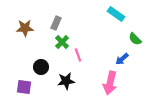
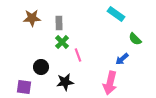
gray rectangle: moved 3 px right; rotated 24 degrees counterclockwise
brown star: moved 7 px right, 10 px up
black star: moved 1 px left, 1 px down
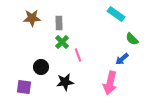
green semicircle: moved 3 px left
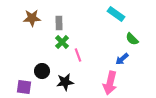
black circle: moved 1 px right, 4 px down
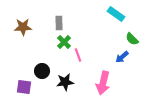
brown star: moved 9 px left, 9 px down
green cross: moved 2 px right
blue arrow: moved 2 px up
pink arrow: moved 7 px left
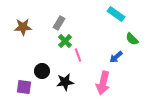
gray rectangle: rotated 32 degrees clockwise
green cross: moved 1 px right, 1 px up
blue arrow: moved 6 px left
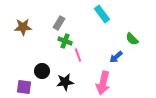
cyan rectangle: moved 14 px left; rotated 18 degrees clockwise
green cross: rotated 24 degrees counterclockwise
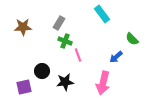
purple square: rotated 21 degrees counterclockwise
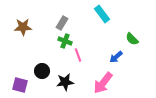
gray rectangle: moved 3 px right
pink arrow: rotated 25 degrees clockwise
purple square: moved 4 px left, 2 px up; rotated 28 degrees clockwise
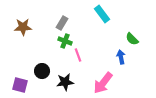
blue arrow: moved 5 px right; rotated 120 degrees clockwise
